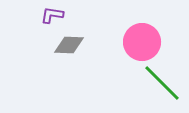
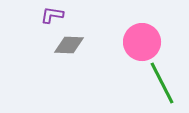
green line: rotated 18 degrees clockwise
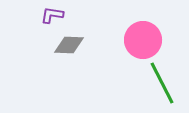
pink circle: moved 1 px right, 2 px up
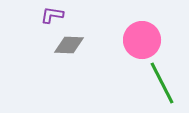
pink circle: moved 1 px left
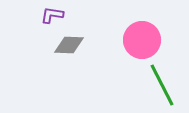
green line: moved 2 px down
